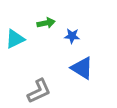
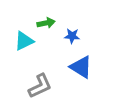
cyan triangle: moved 9 px right, 2 px down
blue triangle: moved 1 px left, 1 px up
gray L-shape: moved 1 px right, 5 px up
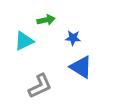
green arrow: moved 3 px up
blue star: moved 1 px right, 2 px down
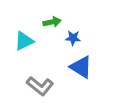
green arrow: moved 6 px right, 2 px down
gray L-shape: rotated 64 degrees clockwise
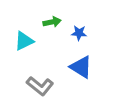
blue star: moved 6 px right, 5 px up
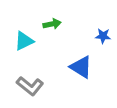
green arrow: moved 2 px down
blue star: moved 24 px right, 3 px down
gray L-shape: moved 10 px left
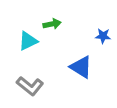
cyan triangle: moved 4 px right
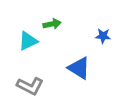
blue triangle: moved 2 px left, 1 px down
gray L-shape: rotated 12 degrees counterclockwise
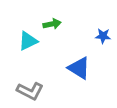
gray L-shape: moved 5 px down
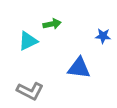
blue triangle: rotated 25 degrees counterclockwise
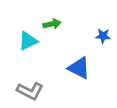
blue triangle: rotated 20 degrees clockwise
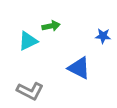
green arrow: moved 1 px left, 2 px down
